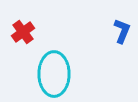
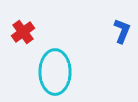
cyan ellipse: moved 1 px right, 2 px up
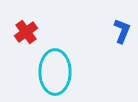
red cross: moved 3 px right
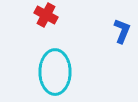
red cross: moved 20 px right, 17 px up; rotated 25 degrees counterclockwise
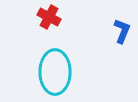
red cross: moved 3 px right, 2 px down
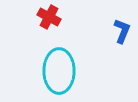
cyan ellipse: moved 4 px right, 1 px up
